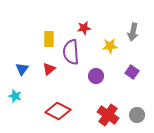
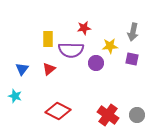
yellow rectangle: moved 1 px left
purple semicircle: moved 2 px up; rotated 85 degrees counterclockwise
purple square: moved 13 px up; rotated 24 degrees counterclockwise
purple circle: moved 13 px up
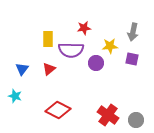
red diamond: moved 1 px up
gray circle: moved 1 px left, 5 px down
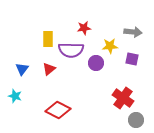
gray arrow: rotated 96 degrees counterclockwise
red cross: moved 15 px right, 17 px up
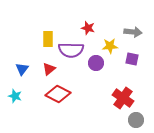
red star: moved 4 px right; rotated 24 degrees clockwise
red diamond: moved 16 px up
